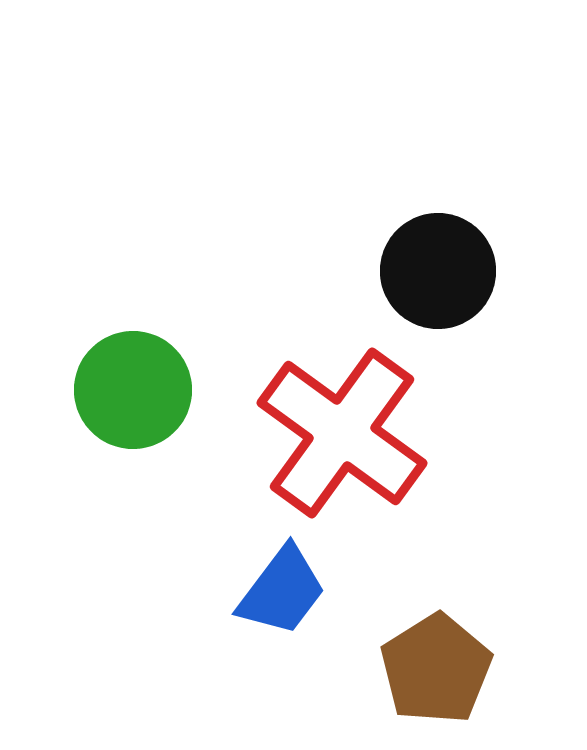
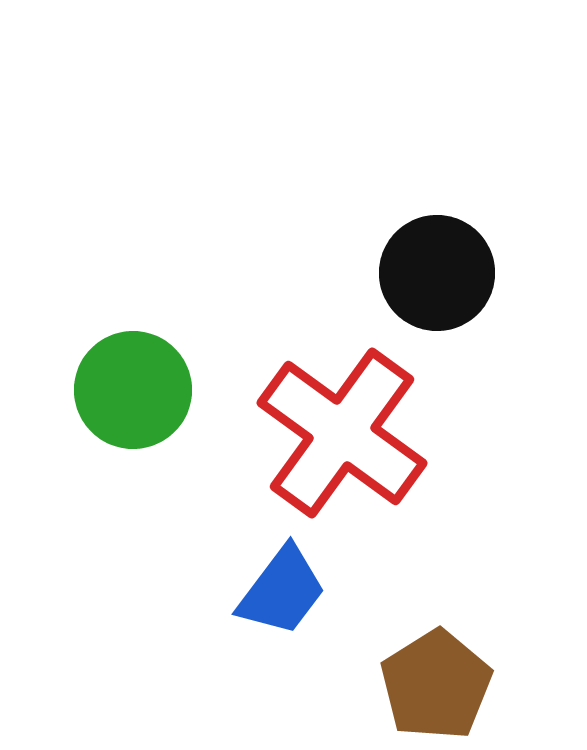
black circle: moved 1 px left, 2 px down
brown pentagon: moved 16 px down
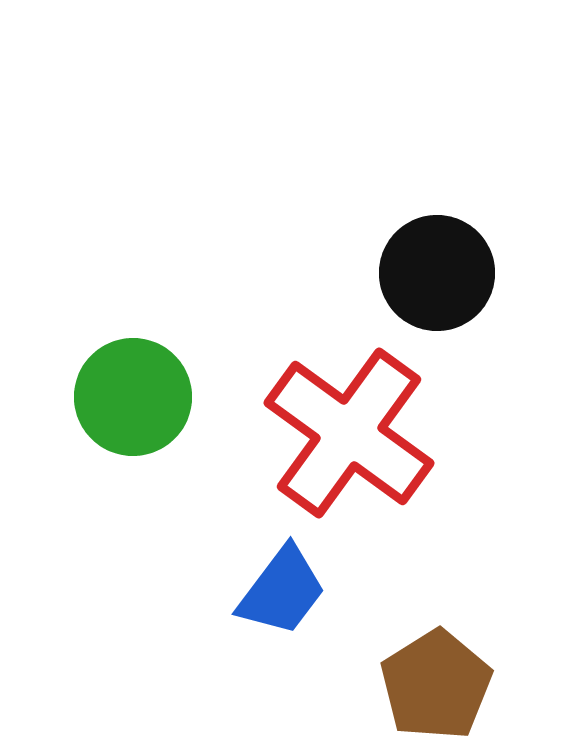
green circle: moved 7 px down
red cross: moved 7 px right
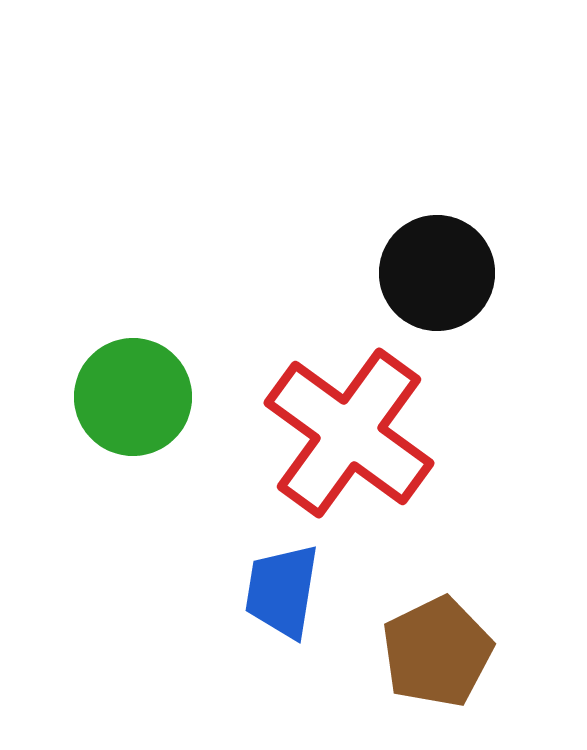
blue trapezoid: rotated 152 degrees clockwise
brown pentagon: moved 1 px right, 33 px up; rotated 6 degrees clockwise
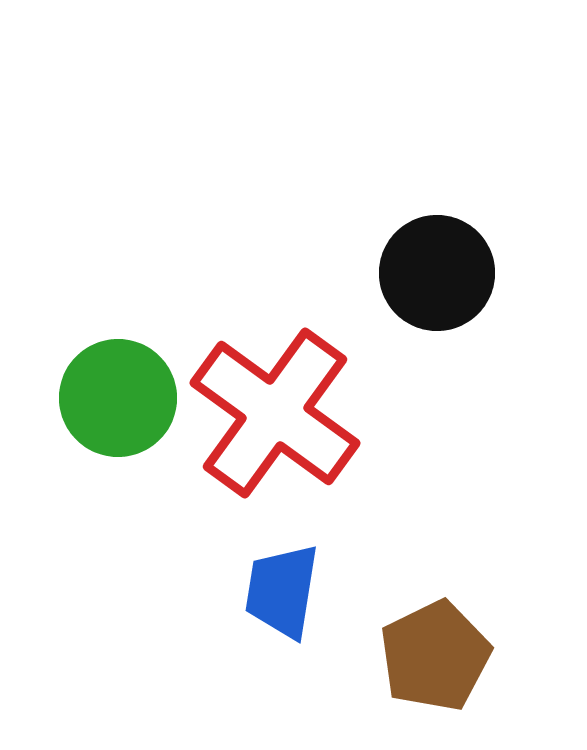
green circle: moved 15 px left, 1 px down
red cross: moved 74 px left, 20 px up
brown pentagon: moved 2 px left, 4 px down
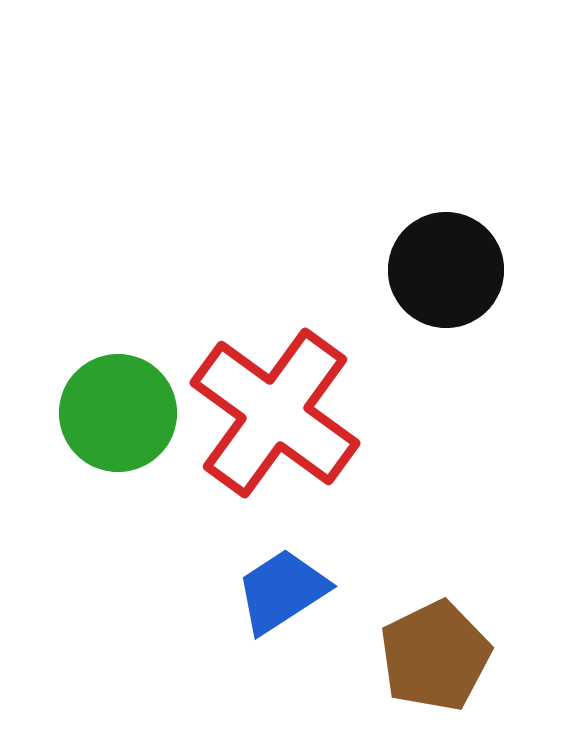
black circle: moved 9 px right, 3 px up
green circle: moved 15 px down
blue trapezoid: rotated 48 degrees clockwise
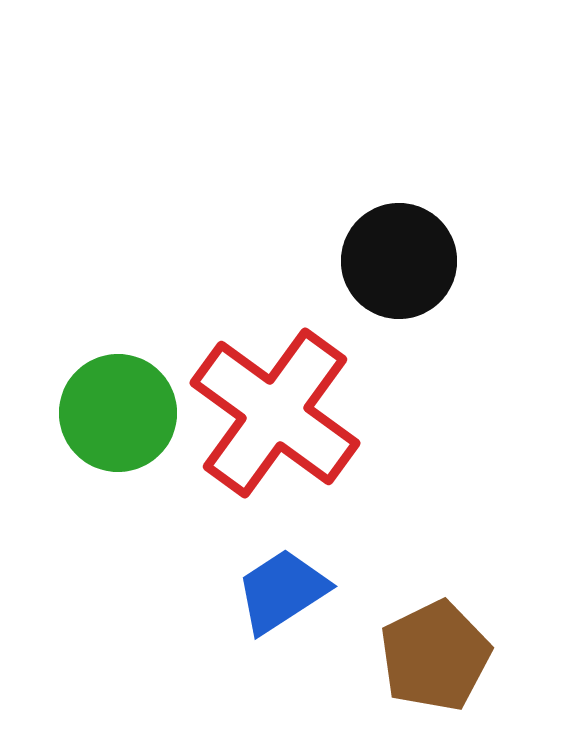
black circle: moved 47 px left, 9 px up
